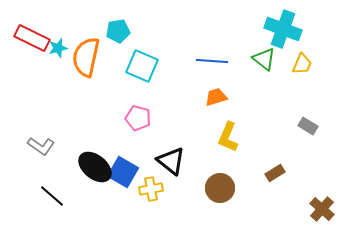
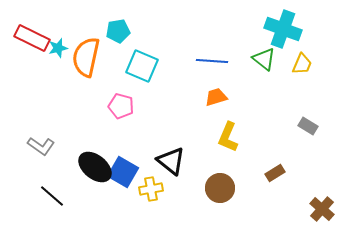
pink pentagon: moved 17 px left, 12 px up
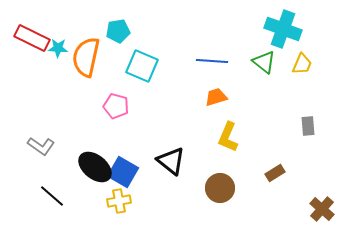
cyan star: rotated 18 degrees clockwise
green triangle: moved 3 px down
pink pentagon: moved 5 px left
gray rectangle: rotated 54 degrees clockwise
yellow cross: moved 32 px left, 12 px down
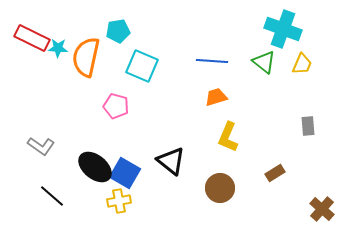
blue square: moved 2 px right, 1 px down
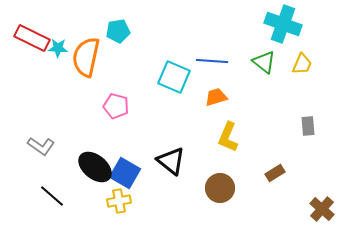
cyan cross: moved 5 px up
cyan square: moved 32 px right, 11 px down
